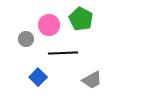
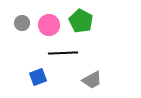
green pentagon: moved 2 px down
gray circle: moved 4 px left, 16 px up
blue square: rotated 24 degrees clockwise
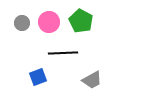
pink circle: moved 3 px up
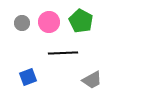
blue square: moved 10 px left
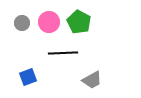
green pentagon: moved 2 px left, 1 px down
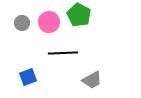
green pentagon: moved 7 px up
